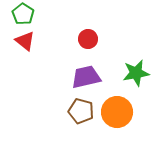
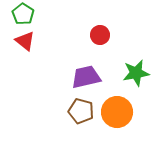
red circle: moved 12 px right, 4 px up
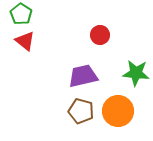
green pentagon: moved 2 px left
green star: rotated 16 degrees clockwise
purple trapezoid: moved 3 px left, 1 px up
orange circle: moved 1 px right, 1 px up
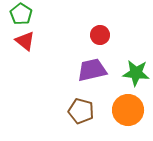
purple trapezoid: moved 9 px right, 6 px up
orange circle: moved 10 px right, 1 px up
